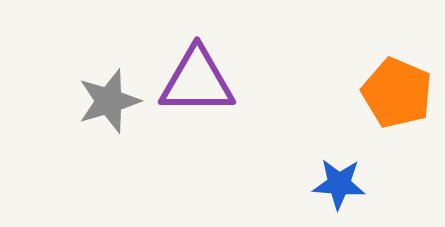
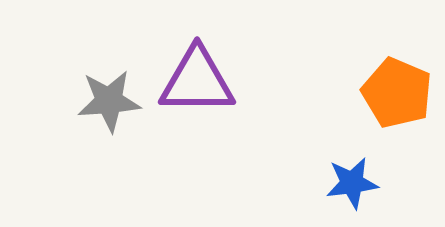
gray star: rotated 12 degrees clockwise
blue star: moved 13 px right, 1 px up; rotated 12 degrees counterclockwise
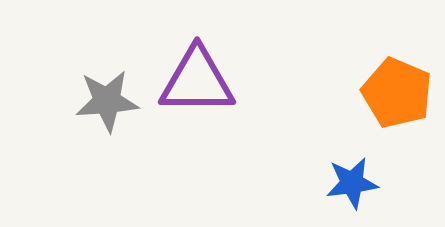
gray star: moved 2 px left
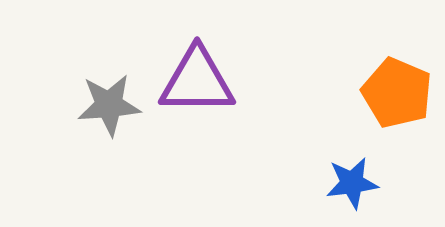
gray star: moved 2 px right, 4 px down
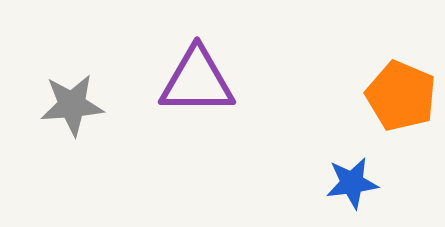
orange pentagon: moved 4 px right, 3 px down
gray star: moved 37 px left
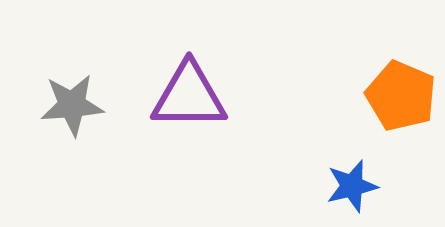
purple triangle: moved 8 px left, 15 px down
blue star: moved 3 px down; rotated 6 degrees counterclockwise
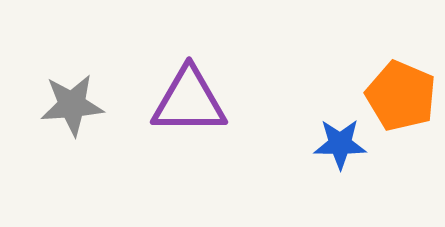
purple triangle: moved 5 px down
blue star: moved 12 px left, 42 px up; rotated 14 degrees clockwise
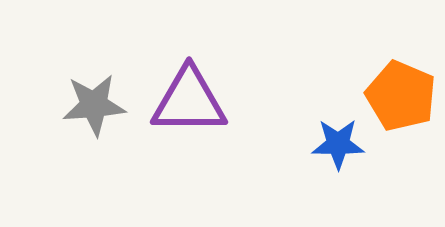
gray star: moved 22 px right
blue star: moved 2 px left
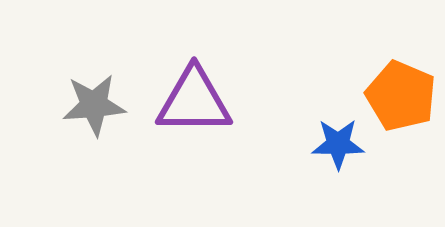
purple triangle: moved 5 px right
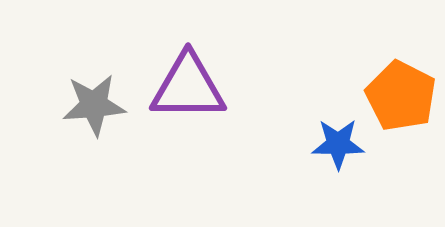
orange pentagon: rotated 4 degrees clockwise
purple triangle: moved 6 px left, 14 px up
